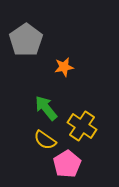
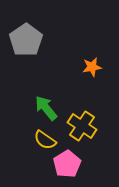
orange star: moved 28 px right
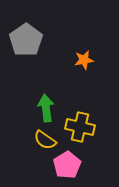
orange star: moved 8 px left, 7 px up
green arrow: rotated 32 degrees clockwise
yellow cross: moved 2 px left, 1 px down; rotated 20 degrees counterclockwise
pink pentagon: moved 1 px down
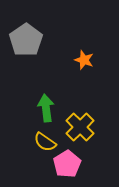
orange star: rotated 30 degrees clockwise
yellow cross: rotated 32 degrees clockwise
yellow semicircle: moved 2 px down
pink pentagon: moved 1 px up
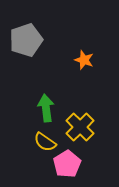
gray pentagon: rotated 16 degrees clockwise
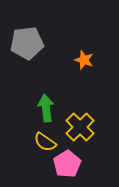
gray pentagon: moved 1 px right, 3 px down; rotated 12 degrees clockwise
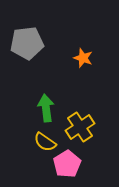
orange star: moved 1 px left, 2 px up
yellow cross: rotated 12 degrees clockwise
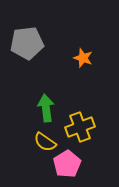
yellow cross: rotated 12 degrees clockwise
